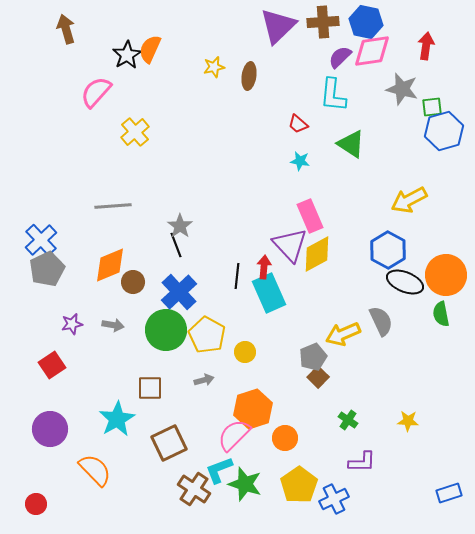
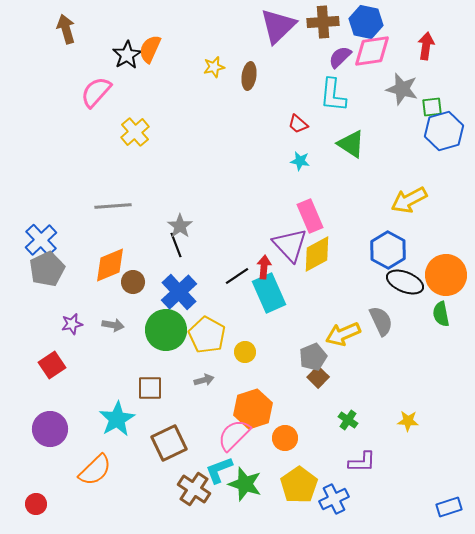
black line at (237, 276): rotated 50 degrees clockwise
orange semicircle at (95, 470): rotated 90 degrees clockwise
blue rectangle at (449, 493): moved 14 px down
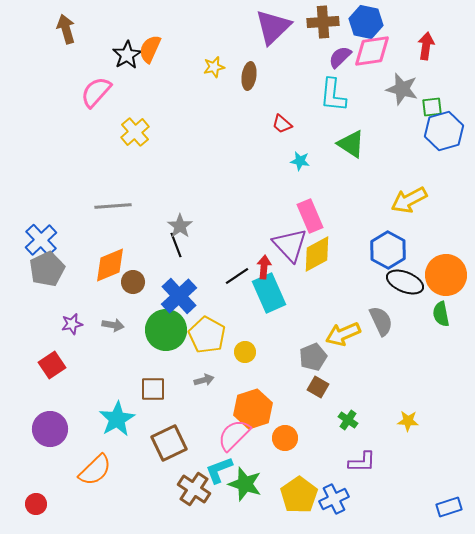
purple triangle at (278, 26): moved 5 px left, 1 px down
red trapezoid at (298, 124): moved 16 px left
blue cross at (179, 292): moved 4 px down
brown square at (318, 377): moved 10 px down; rotated 15 degrees counterclockwise
brown square at (150, 388): moved 3 px right, 1 px down
yellow pentagon at (299, 485): moved 10 px down
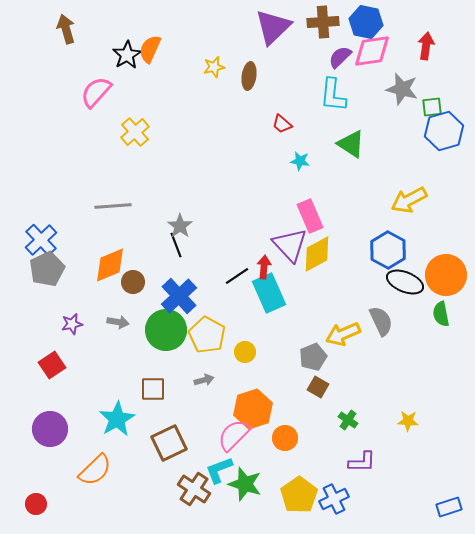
gray arrow at (113, 325): moved 5 px right, 3 px up
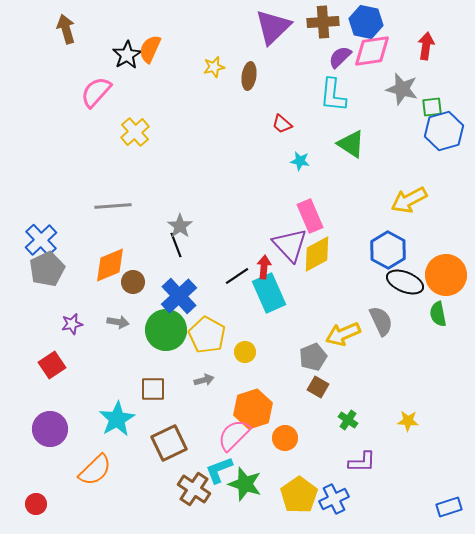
green semicircle at (441, 314): moved 3 px left
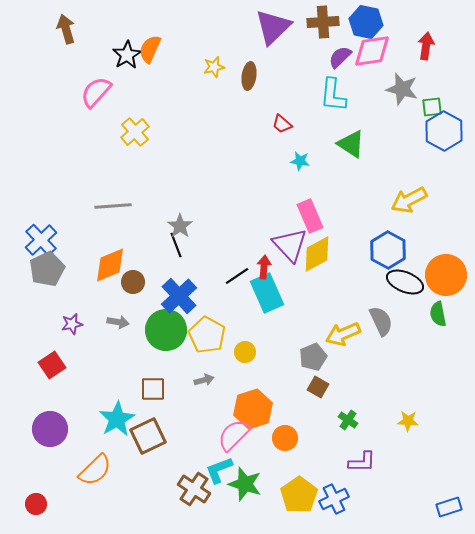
blue hexagon at (444, 131): rotated 15 degrees counterclockwise
cyan rectangle at (269, 293): moved 2 px left
brown square at (169, 443): moved 21 px left, 7 px up
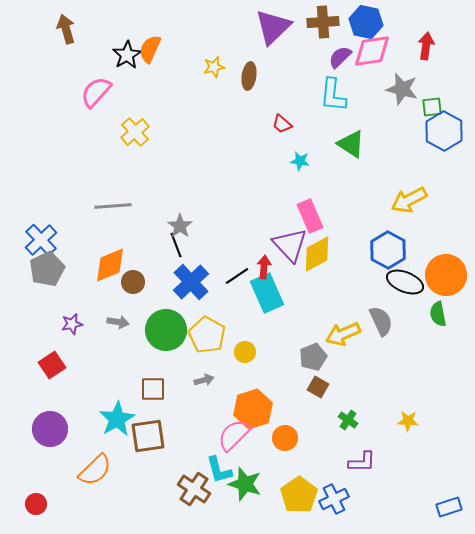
blue cross at (179, 296): moved 12 px right, 14 px up
brown square at (148, 436): rotated 18 degrees clockwise
cyan L-shape at (219, 470): rotated 84 degrees counterclockwise
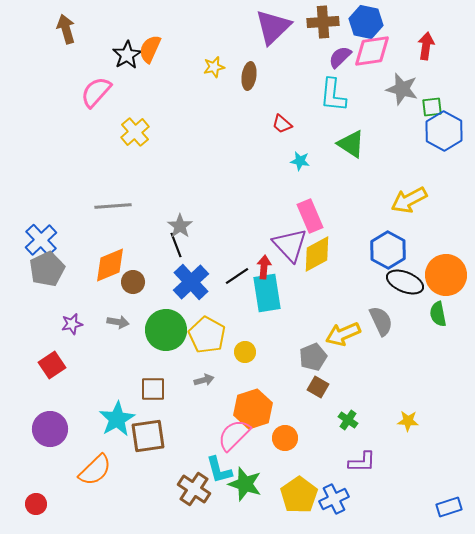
cyan rectangle at (267, 293): rotated 15 degrees clockwise
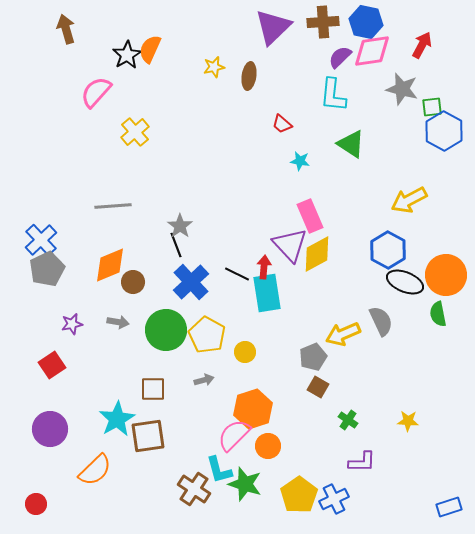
red arrow at (426, 46): moved 4 px left, 1 px up; rotated 20 degrees clockwise
black line at (237, 276): moved 2 px up; rotated 60 degrees clockwise
orange circle at (285, 438): moved 17 px left, 8 px down
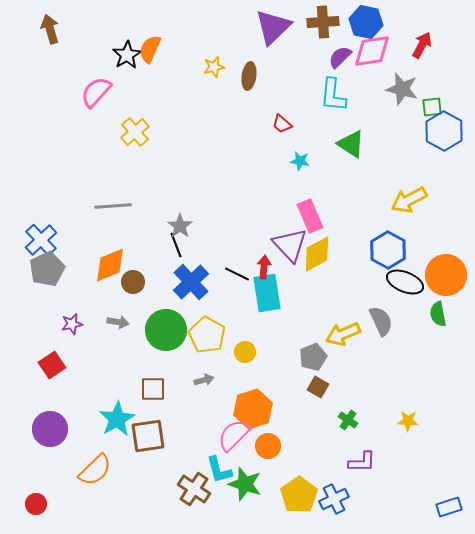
brown arrow at (66, 29): moved 16 px left
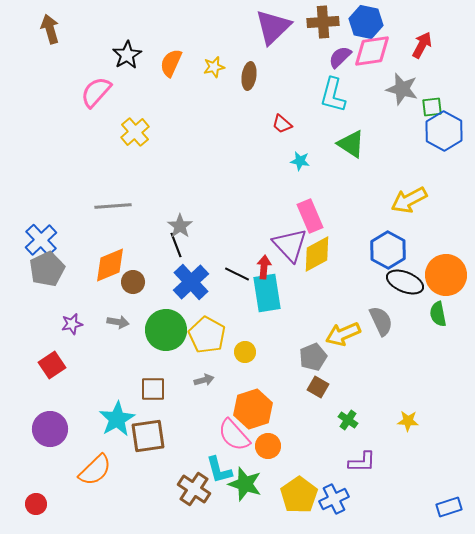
orange semicircle at (150, 49): moved 21 px right, 14 px down
cyan L-shape at (333, 95): rotated 9 degrees clockwise
pink semicircle at (234, 435): rotated 87 degrees counterclockwise
